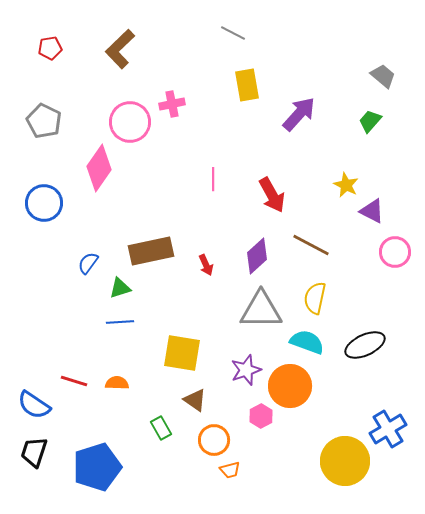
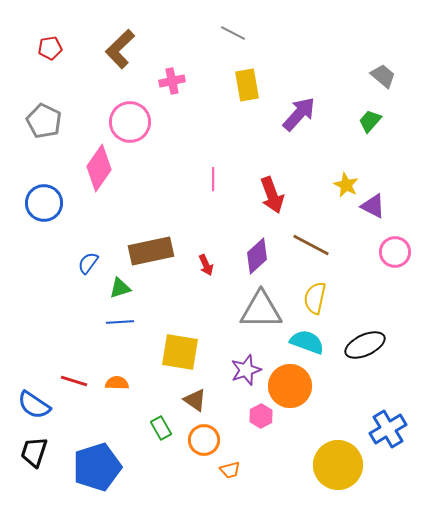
pink cross at (172, 104): moved 23 px up
red arrow at (272, 195): rotated 9 degrees clockwise
purple triangle at (372, 211): moved 1 px right, 5 px up
yellow square at (182, 353): moved 2 px left, 1 px up
orange circle at (214, 440): moved 10 px left
yellow circle at (345, 461): moved 7 px left, 4 px down
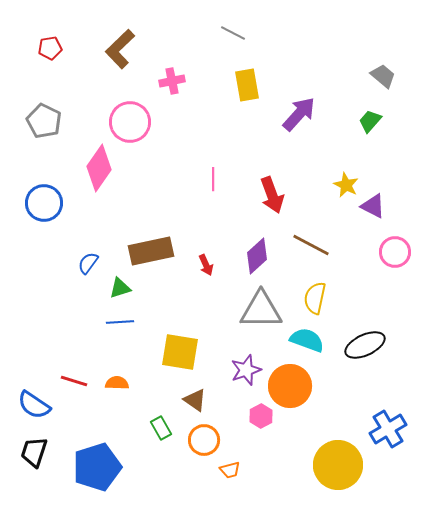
cyan semicircle at (307, 342): moved 2 px up
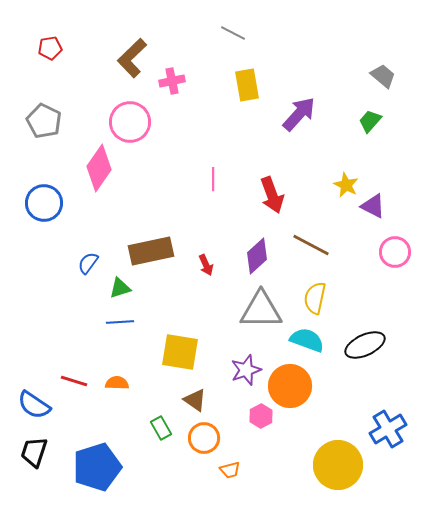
brown L-shape at (120, 49): moved 12 px right, 9 px down
orange circle at (204, 440): moved 2 px up
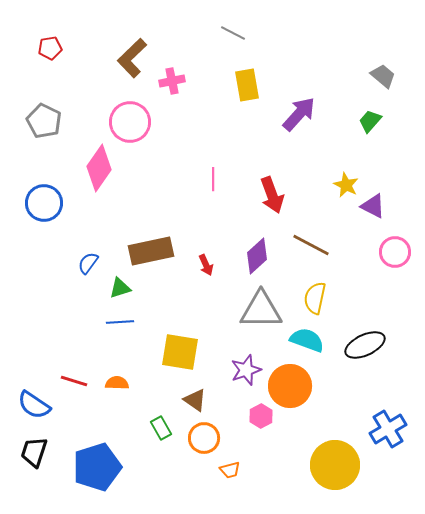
yellow circle at (338, 465): moved 3 px left
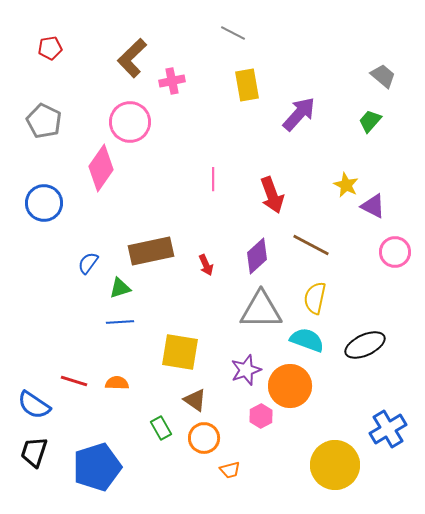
pink diamond at (99, 168): moved 2 px right
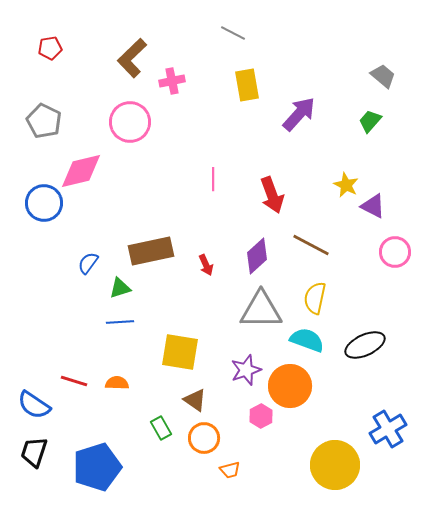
pink diamond at (101, 168): moved 20 px left, 3 px down; rotated 42 degrees clockwise
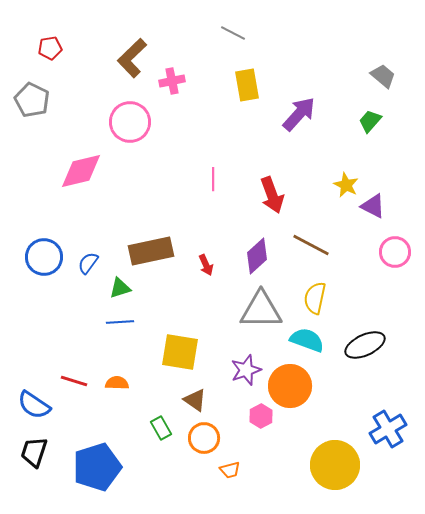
gray pentagon at (44, 121): moved 12 px left, 21 px up
blue circle at (44, 203): moved 54 px down
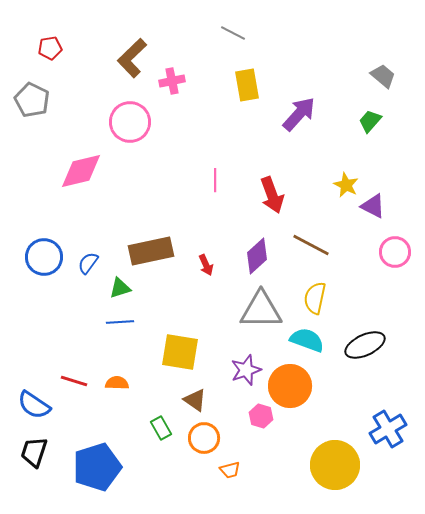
pink line at (213, 179): moved 2 px right, 1 px down
pink hexagon at (261, 416): rotated 15 degrees counterclockwise
